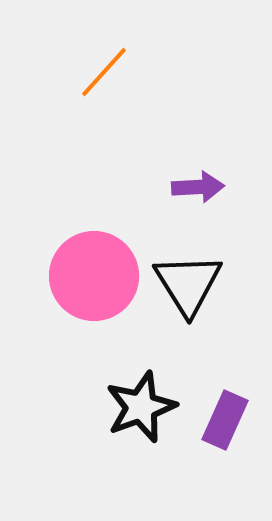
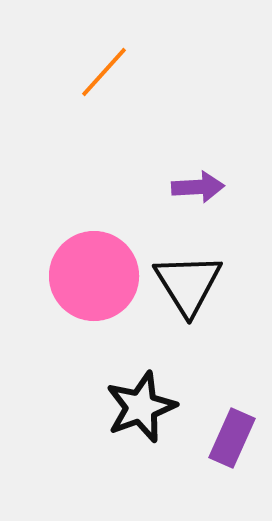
purple rectangle: moved 7 px right, 18 px down
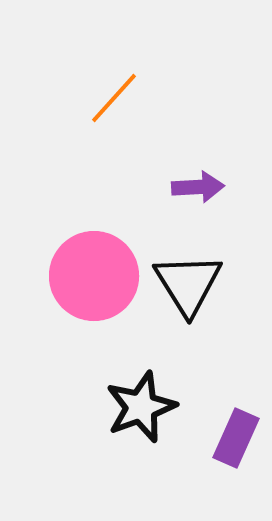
orange line: moved 10 px right, 26 px down
purple rectangle: moved 4 px right
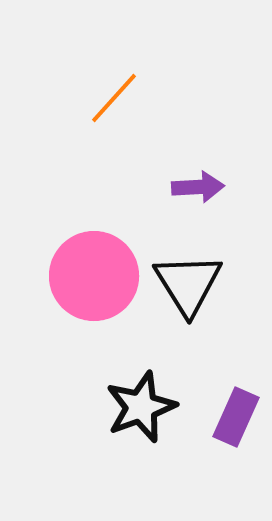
purple rectangle: moved 21 px up
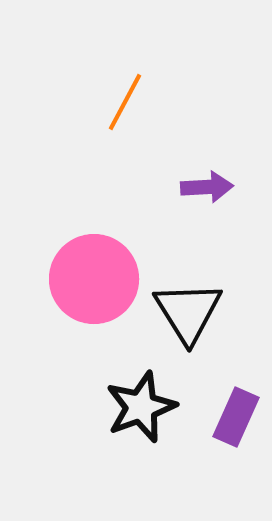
orange line: moved 11 px right, 4 px down; rotated 14 degrees counterclockwise
purple arrow: moved 9 px right
pink circle: moved 3 px down
black triangle: moved 28 px down
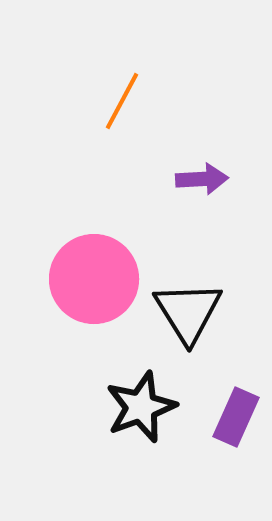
orange line: moved 3 px left, 1 px up
purple arrow: moved 5 px left, 8 px up
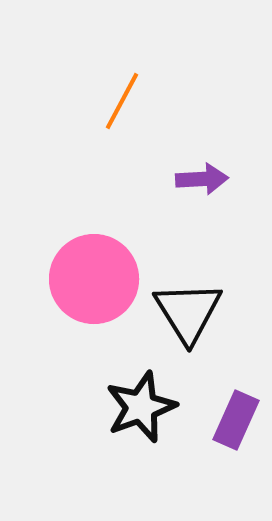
purple rectangle: moved 3 px down
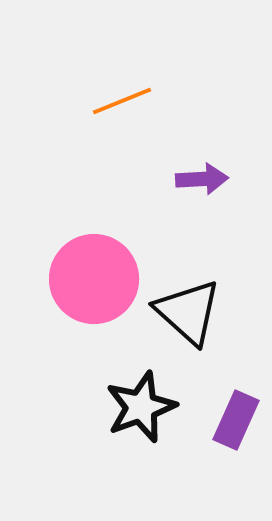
orange line: rotated 40 degrees clockwise
black triangle: rotated 16 degrees counterclockwise
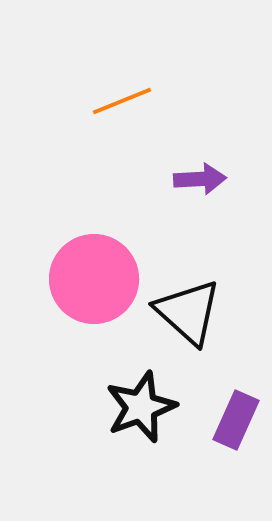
purple arrow: moved 2 px left
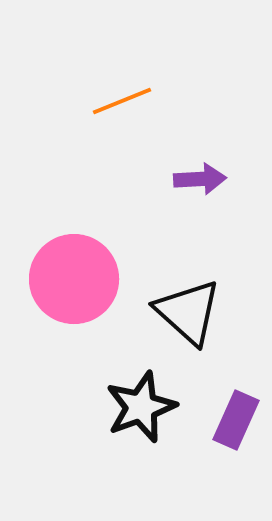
pink circle: moved 20 px left
